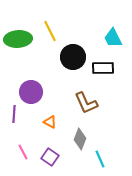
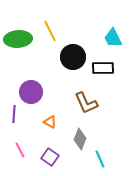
pink line: moved 3 px left, 2 px up
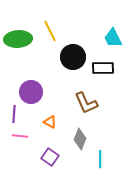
pink line: moved 14 px up; rotated 56 degrees counterclockwise
cyan line: rotated 24 degrees clockwise
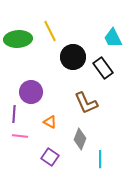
black rectangle: rotated 55 degrees clockwise
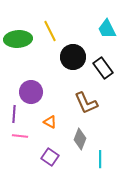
cyan trapezoid: moved 6 px left, 9 px up
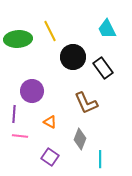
purple circle: moved 1 px right, 1 px up
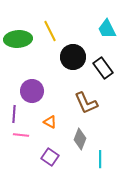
pink line: moved 1 px right, 1 px up
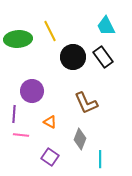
cyan trapezoid: moved 1 px left, 3 px up
black rectangle: moved 11 px up
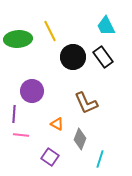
orange triangle: moved 7 px right, 2 px down
cyan line: rotated 18 degrees clockwise
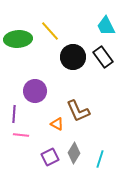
yellow line: rotated 15 degrees counterclockwise
purple circle: moved 3 px right
brown L-shape: moved 8 px left, 8 px down
gray diamond: moved 6 px left, 14 px down; rotated 10 degrees clockwise
purple square: rotated 30 degrees clockwise
